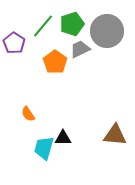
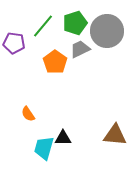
green pentagon: moved 3 px right, 1 px up
purple pentagon: rotated 25 degrees counterclockwise
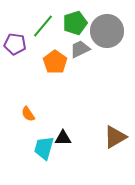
purple pentagon: moved 1 px right, 1 px down
brown triangle: moved 2 px down; rotated 35 degrees counterclockwise
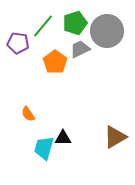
purple pentagon: moved 3 px right, 1 px up
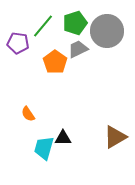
gray trapezoid: moved 2 px left
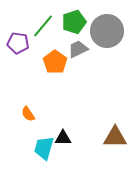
green pentagon: moved 1 px left, 1 px up
brown triangle: rotated 30 degrees clockwise
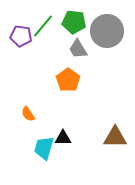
green pentagon: rotated 25 degrees clockwise
purple pentagon: moved 3 px right, 7 px up
gray trapezoid: rotated 95 degrees counterclockwise
orange pentagon: moved 13 px right, 18 px down
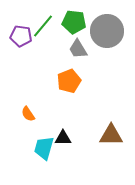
orange pentagon: moved 1 px right, 1 px down; rotated 15 degrees clockwise
brown triangle: moved 4 px left, 2 px up
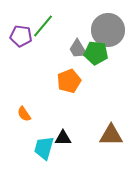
green pentagon: moved 22 px right, 31 px down
gray circle: moved 1 px right, 1 px up
orange semicircle: moved 4 px left
